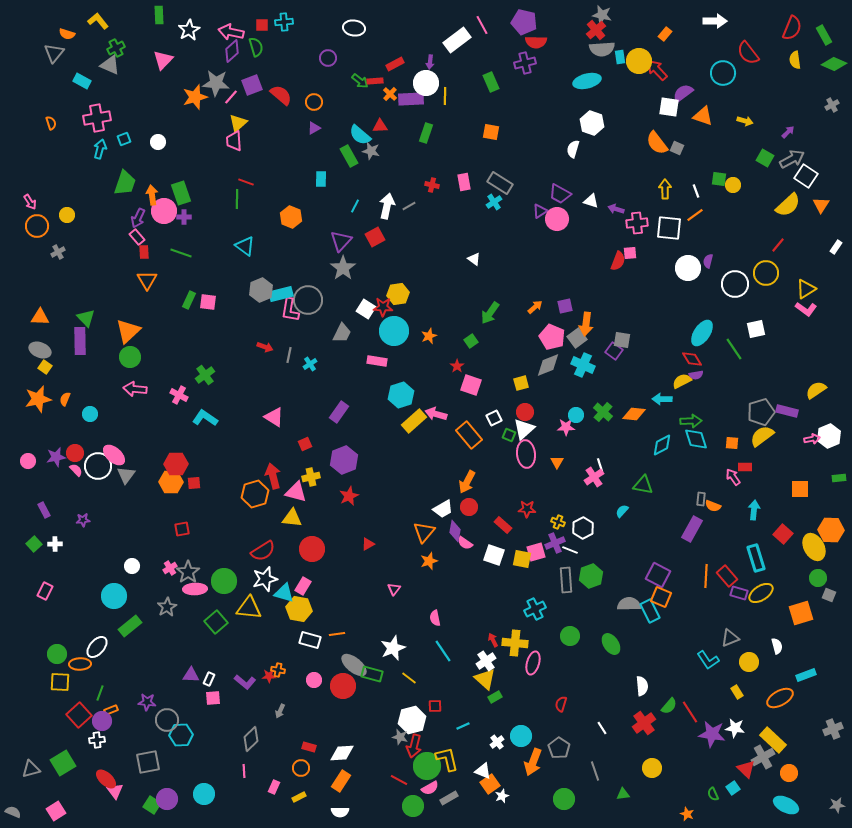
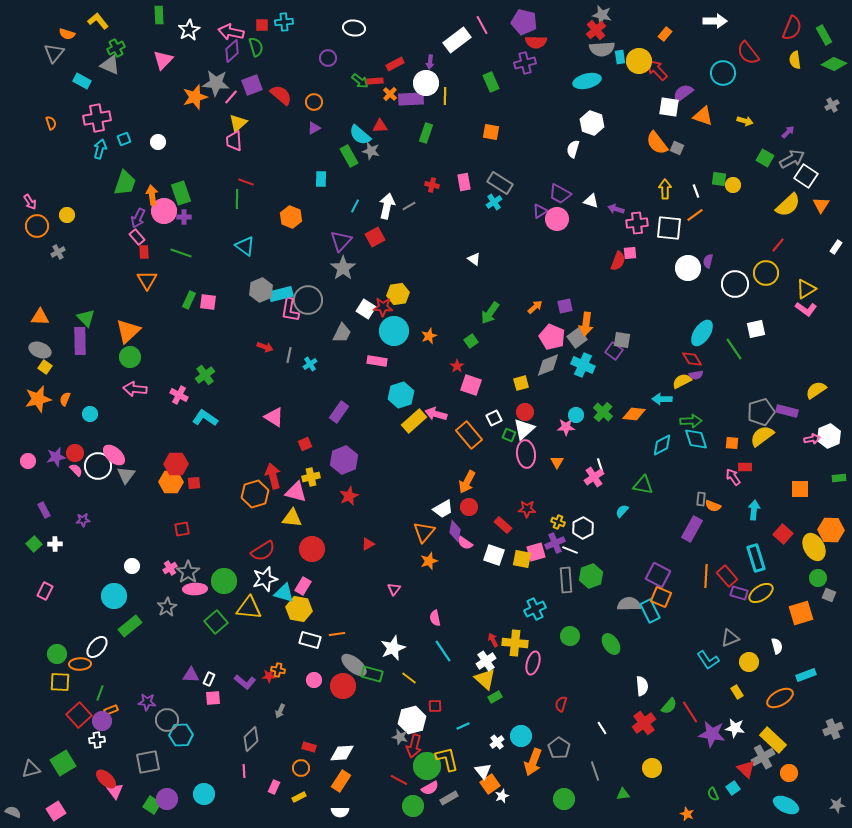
white triangle at (483, 771): rotated 30 degrees clockwise
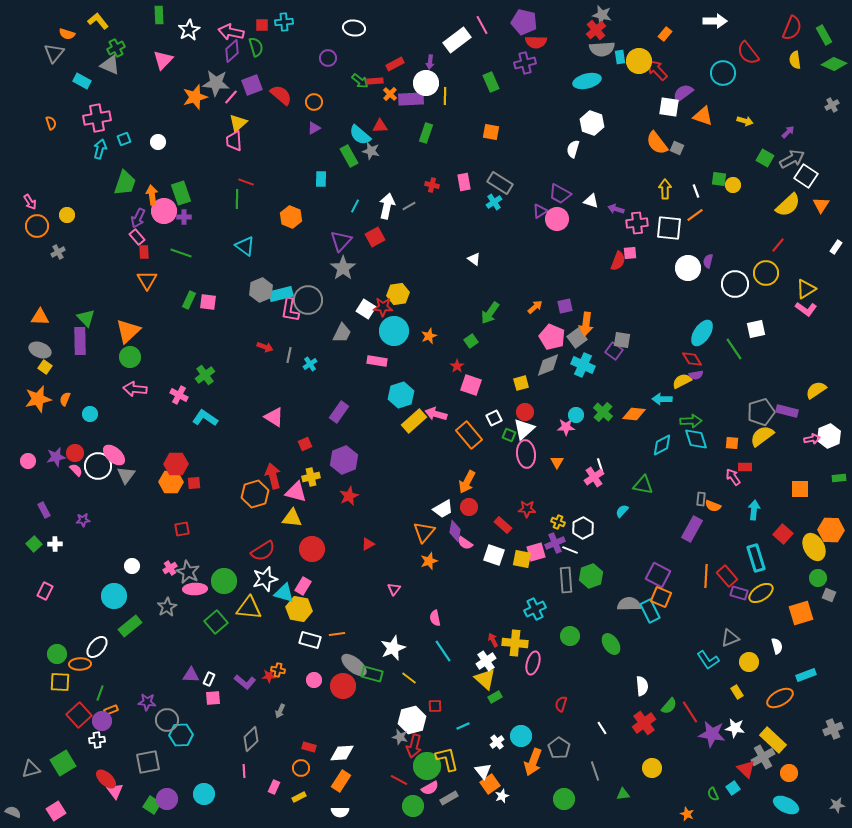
gray star at (188, 572): rotated 10 degrees counterclockwise
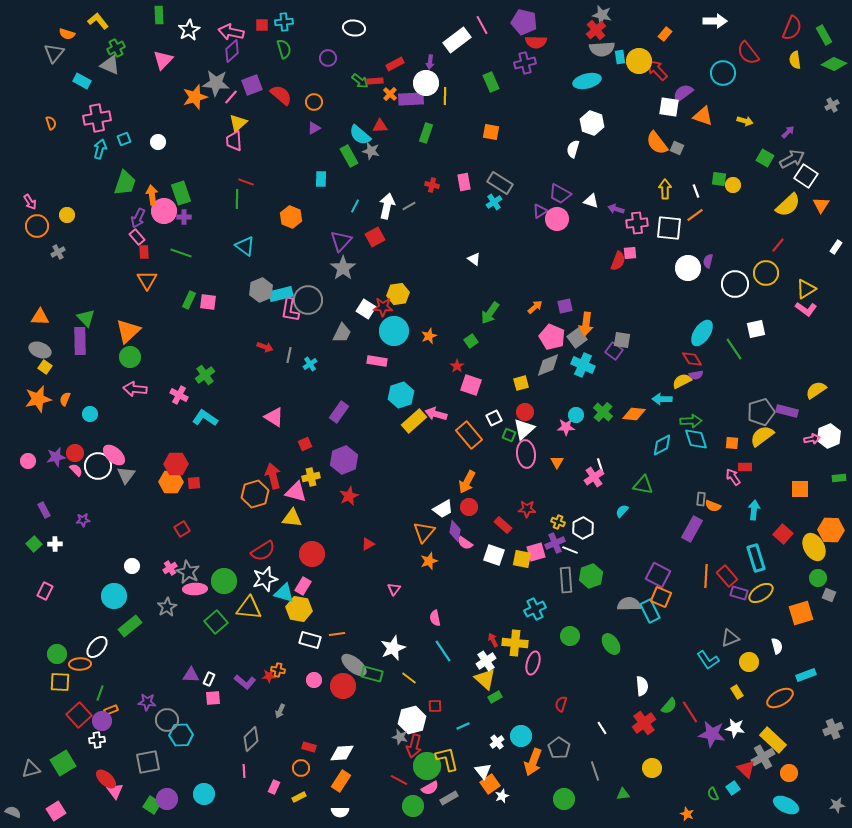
green semicircle at (256, 47): moved 28 px right, 2 px down
red square at (182, 529): rotated 21 degrees counterclockwise
red circle at (312, 549): moved 5 px down
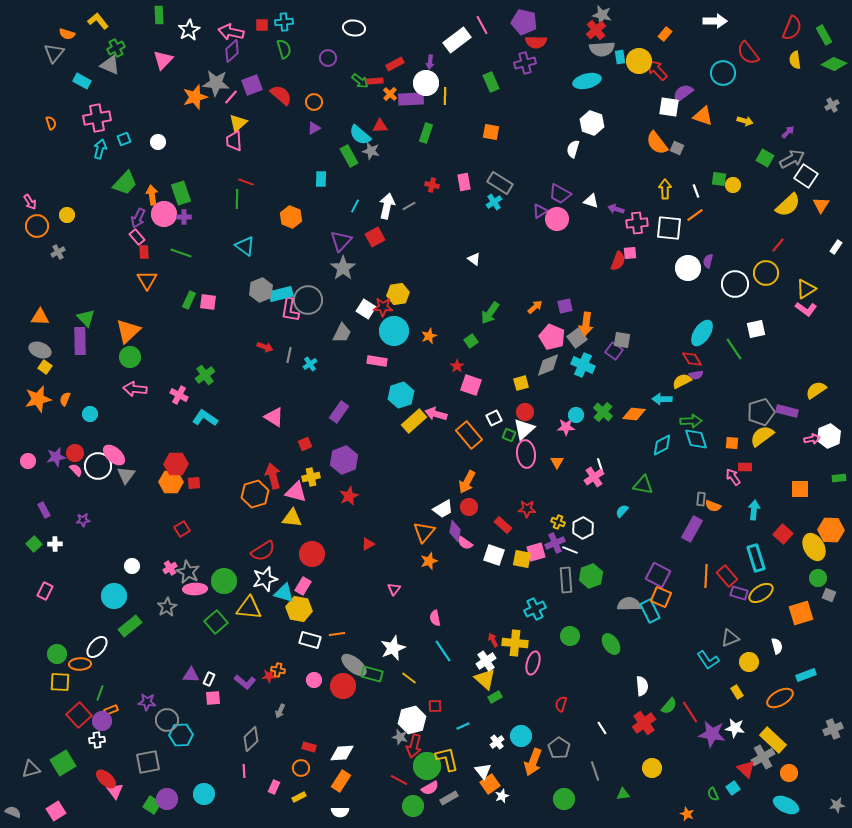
green trapezoid at (125, 183): rotated 24 degrees clockwise
pink circle at (164, 211): moved 3 px down
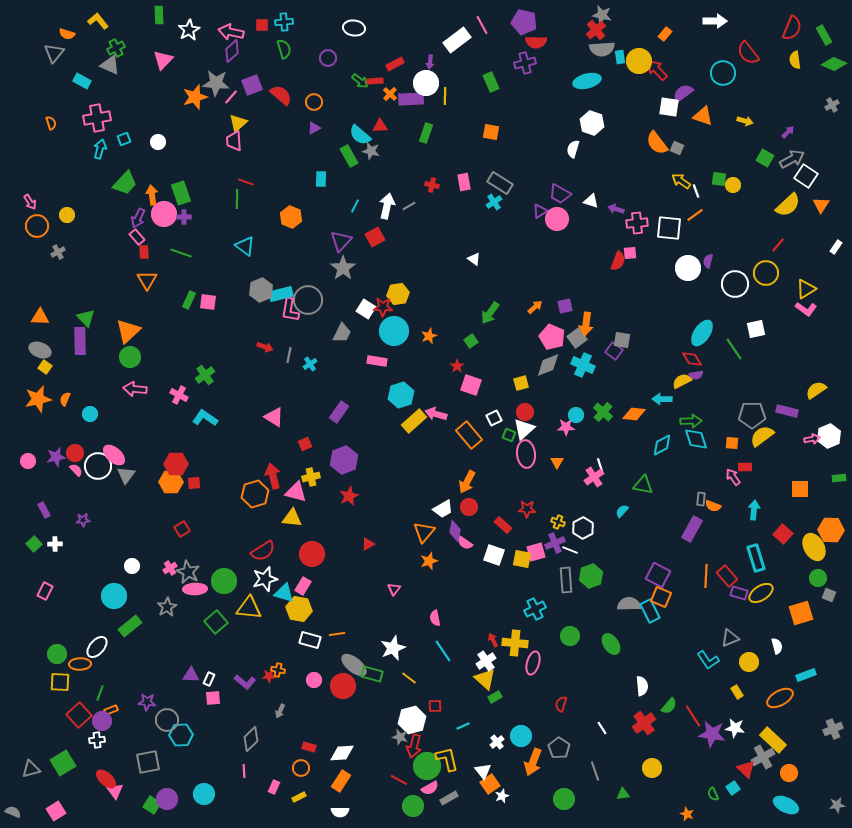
yellow arrow at (665, 189): moved 16 px right, 8 px up; rotated 54 degrees counterclockwise
gray pentagon at (761, 412): moved 9 px left, 3 px down; rotated 16 degrees clockwise
red line at (690, 712): moved 3 px right, 4 px down
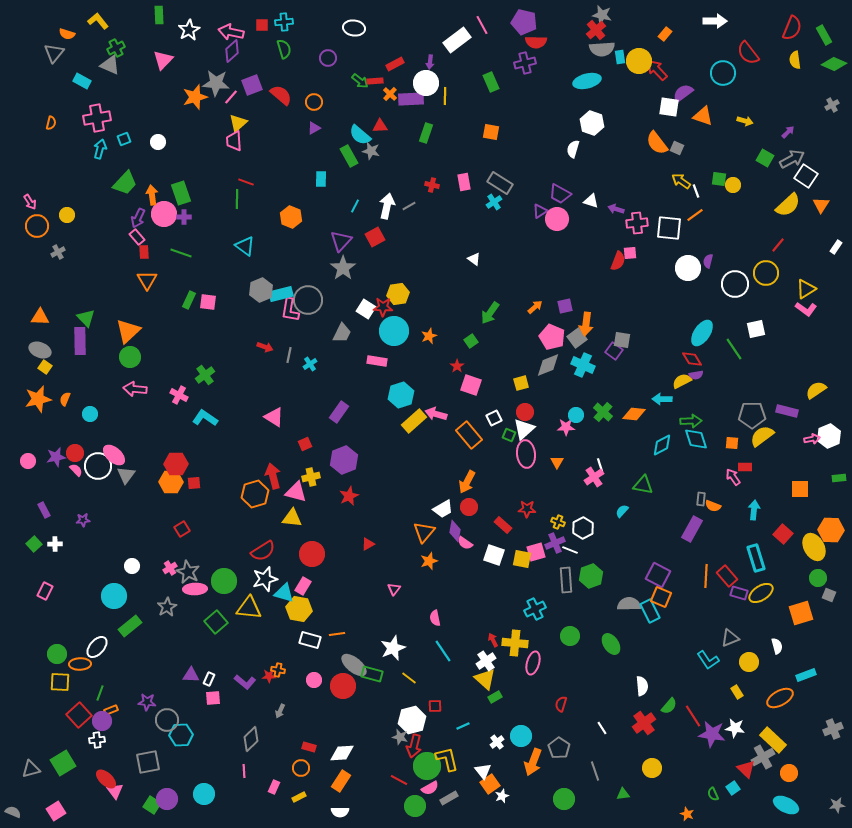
orange semicircle at (51, 123): rotated 32 degrees clockwise
green circle at (413, 806): moved 2 px right
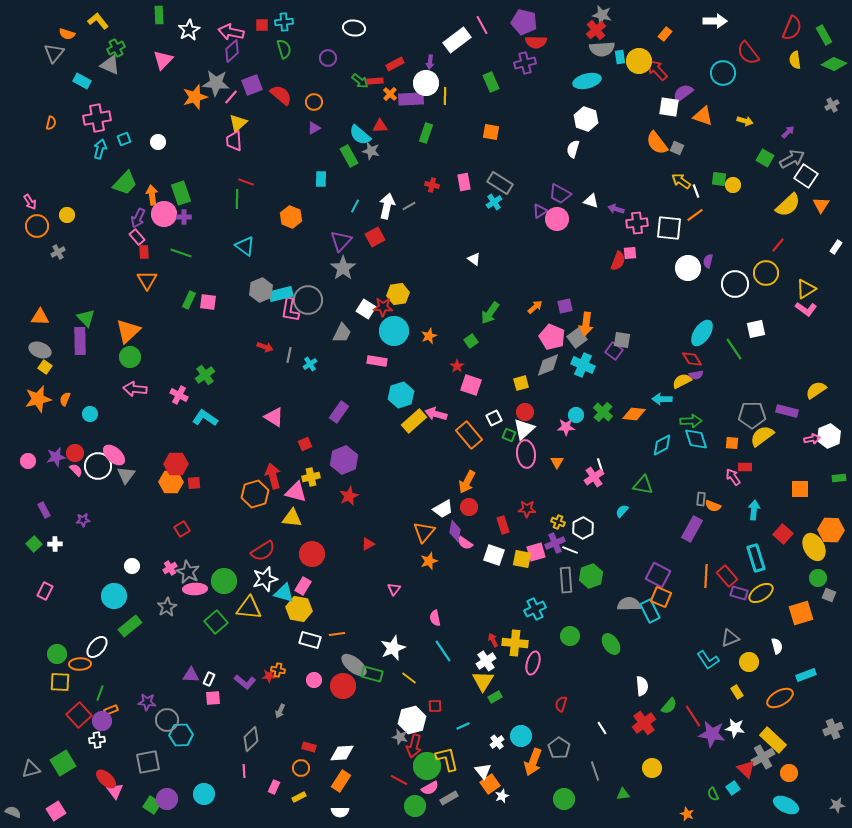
white hexagon at (592, 123): moved 6 px left, 4 px up
red rectangle at (503, 525): rotated 30 degrees clockwise
yellow triangle at (485, 679): moved 2 px left, 2 px down; rotated 20 degrees clockwise
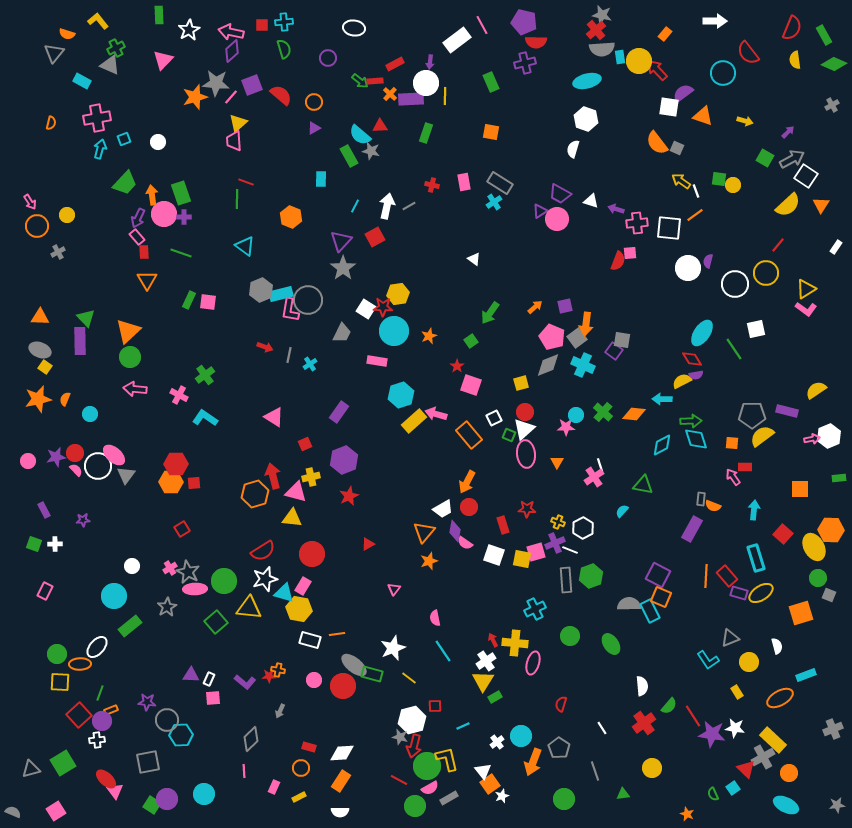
green square at (34, 544): rotated 28 degrees counterclockwise
